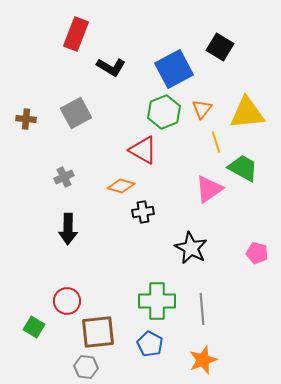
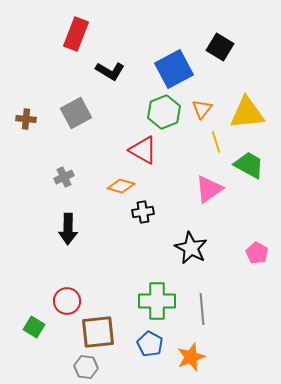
black L-shape: moved 1 px left, 4 px down
green trapezoid: moved 6 px right, 3 px up
pink pentagon: rotated 15 degrees clockwise
orange star: moved 12 px left, 3 px up
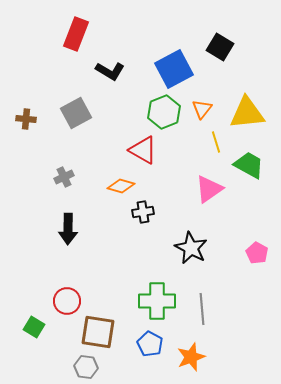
brown square: rotated 15 degrees clockwise
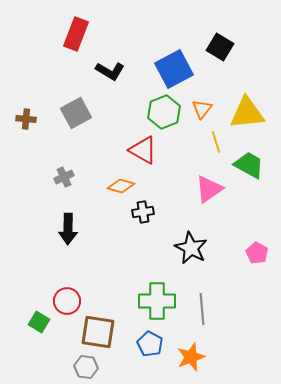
green square: moved 5 px right, 5 px up
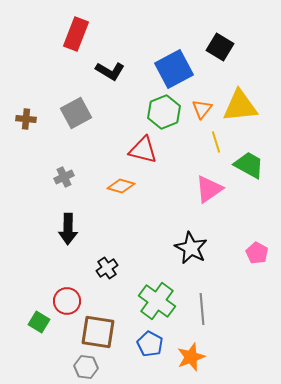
yellow triangle: moved 7 px left, 7 px up
red triangle: rotated 16 degrees counterclockwise
black cross: moved 36 px left, 56 px down; rotated 25 degrees counterclockwise
green cross: rotated 36 degrees clockwise
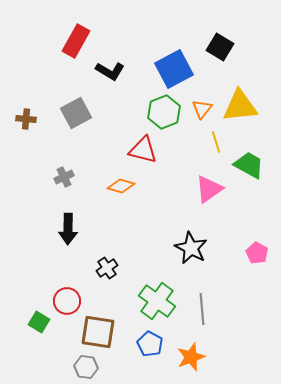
red rectangle: moved 7 px down; rotated 8 degrees clockwise
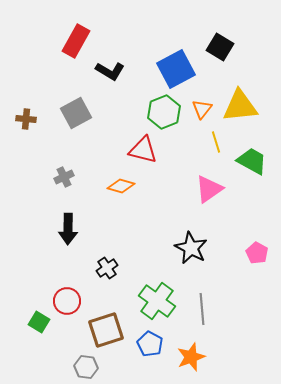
blue square: moved 2 px right
green trapezoid: moved 3 px right, 4 px up
brown square: moved 8 px right, 2 px up; rotated 27 degrees counterclockwise
